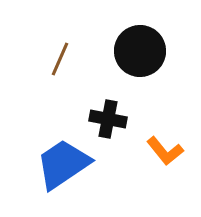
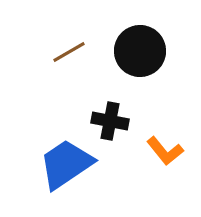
brown line: moved 9 px right, 7 px up; rotated 36 degrees clockwise
black cross: moved 2 px right, 2 px down
blue trapezoid: moved 3 px right
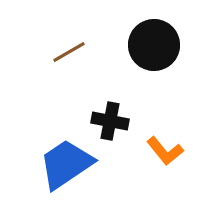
black circle: moved 14 px right, 6 px up
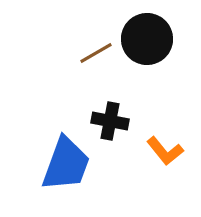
black circle: moved 7 px left, 6 px up
brown line: moved 27 px right, 1 px down
blue trapezoid: rotated 144 degrees clockwise
